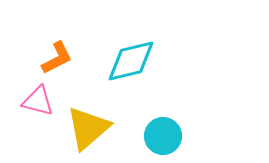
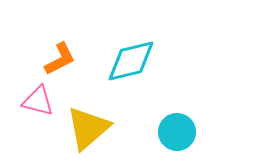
orange L-shape: moved 3 px right, 1 px down
cyan circle: moved 14 px right, 4 px up
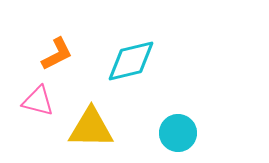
orange L-shape: moved 3 px left, 5 px up
yellow triangle: moved 3 px right; rotated 42 degrees clockwise
cyan circle: moved 1 px right, 1 px down
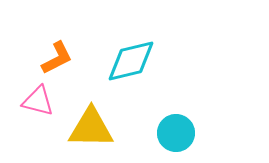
orange L-shape: moved 4 px down
cyan circle: moved 2 px left
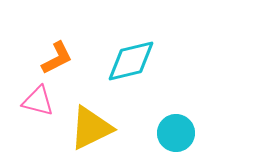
yellow triangle: rotated 27 degrees counterclockwise
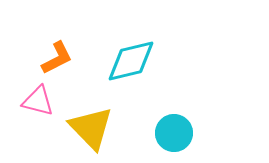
yellow triangle: rotated 48 degrees counterclockwise
cyan circle: moved 2 px left
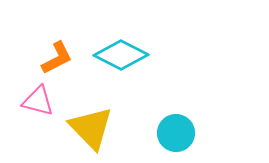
cyan diamond: moved 10 px left, 6 px up; rotated 40 degrees clockwise
cyan circle: moved 2 px right
